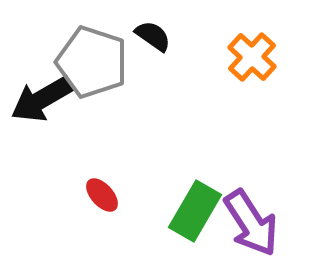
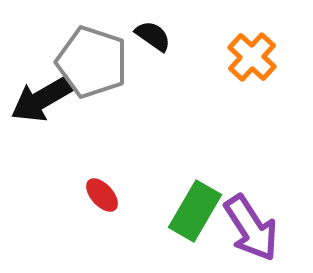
purple arrow: moved 5 px down
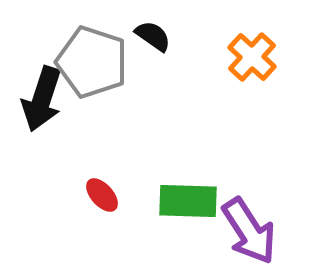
black arrow: rotated 42 degrees counterclockwise
green rectangle: moved 7 px left, 10 px up; rotated 62 degrees clockwise
purple arrow: moved 2 px left, 3 px down
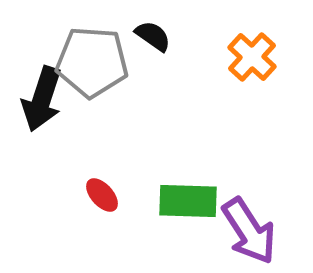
gray pentagon: rotated 14 degrees counterclockwise
